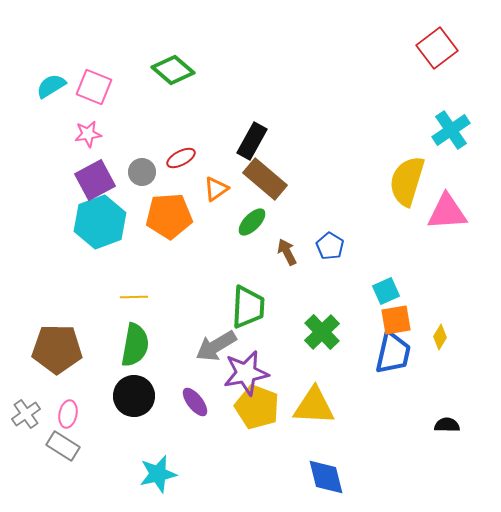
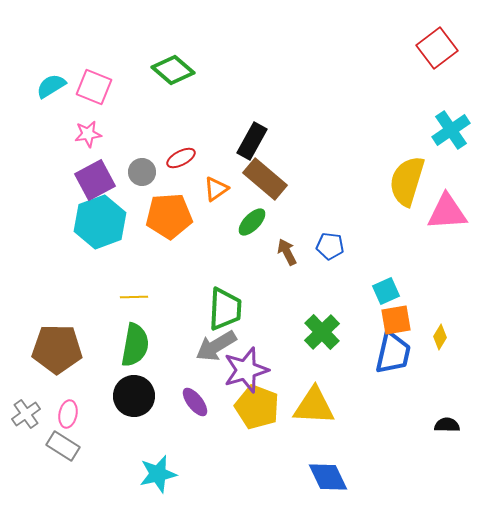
blue pentagon: rotated 24 degrees counterclockwise
green trapezoid: moved 23 px left, 2 px down
purple star: moved 3 px up; rotated 6 degrees counterclockwise
blue diamond: moved 2 px right; rotated 12 degrees counterclockwise
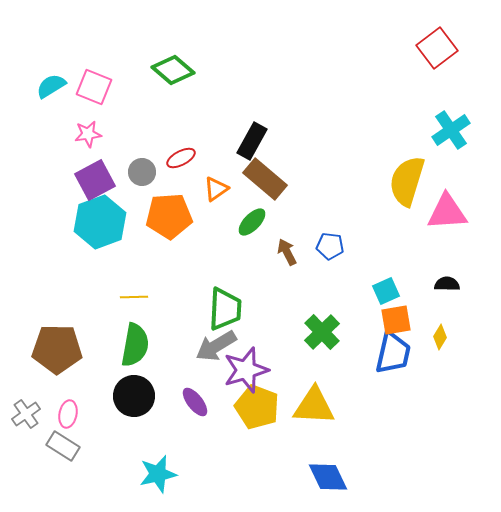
black semicircle: moved 141 px up
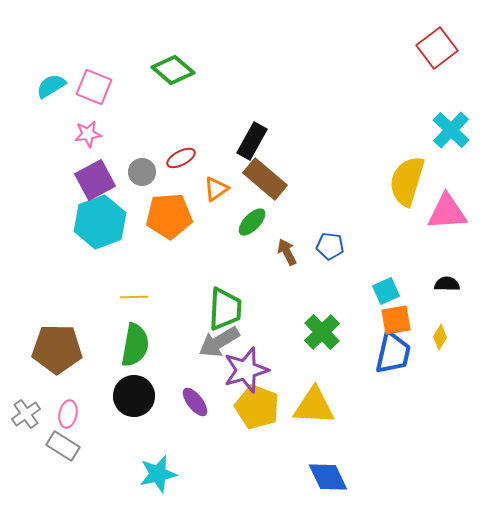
cyan cross: rotated 12 degrees counterclockwise
gray arrow: moved 3 px right, 4 px up
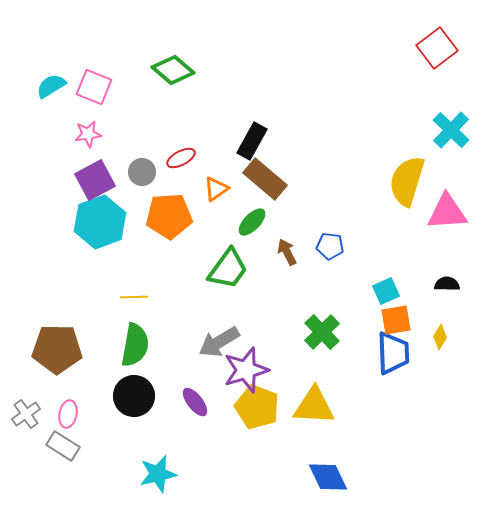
green trapezoid: moved 3 px right, 40 px up; rotated 33 degrees clockwise
blue trapezoid: rotated 15 degrees counterclockwise
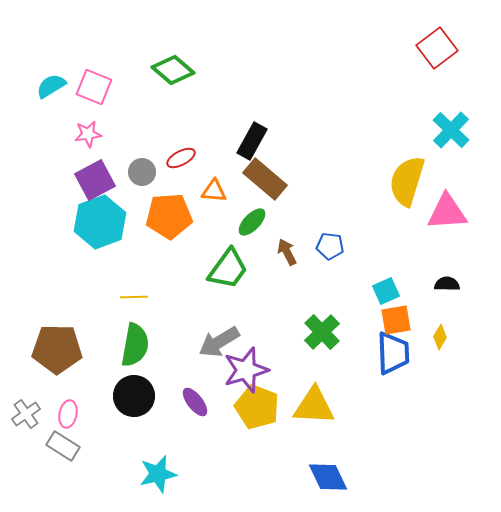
orange triangle: moved 2 px left, 2 px down; rotated 40 degrees clockwise
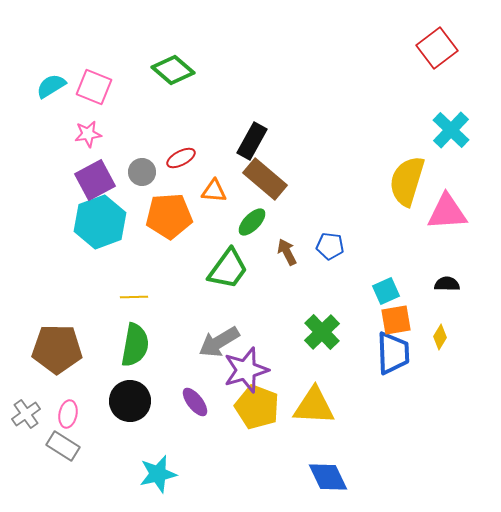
black circle: moved 4 px left, 5 px down
